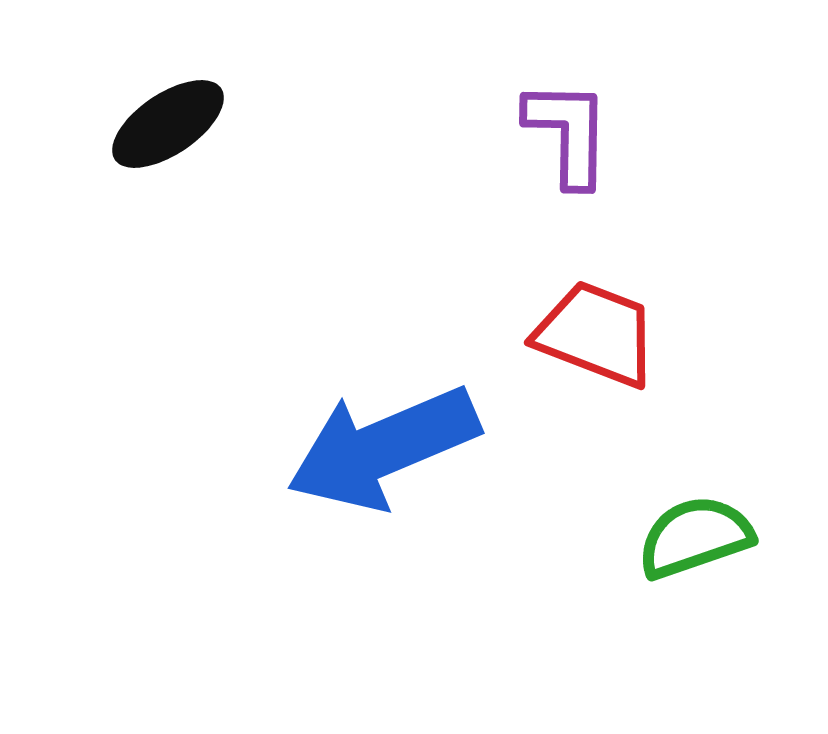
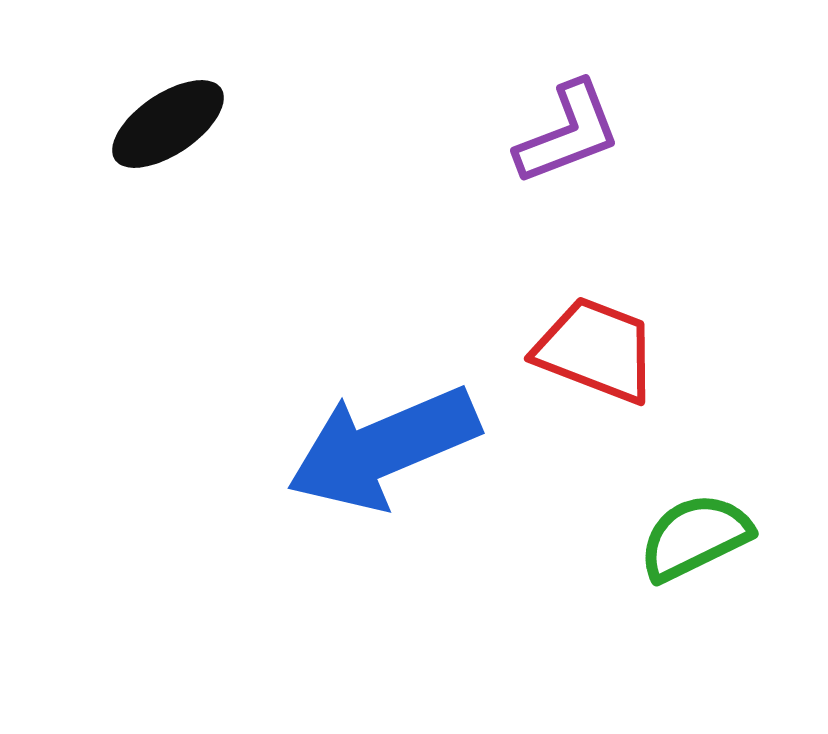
purple L-shape: rotated 68 degrees clockwise
red trapezoid: moved 16 px down
green semicircle: rotated 7 degrees counterclockwise
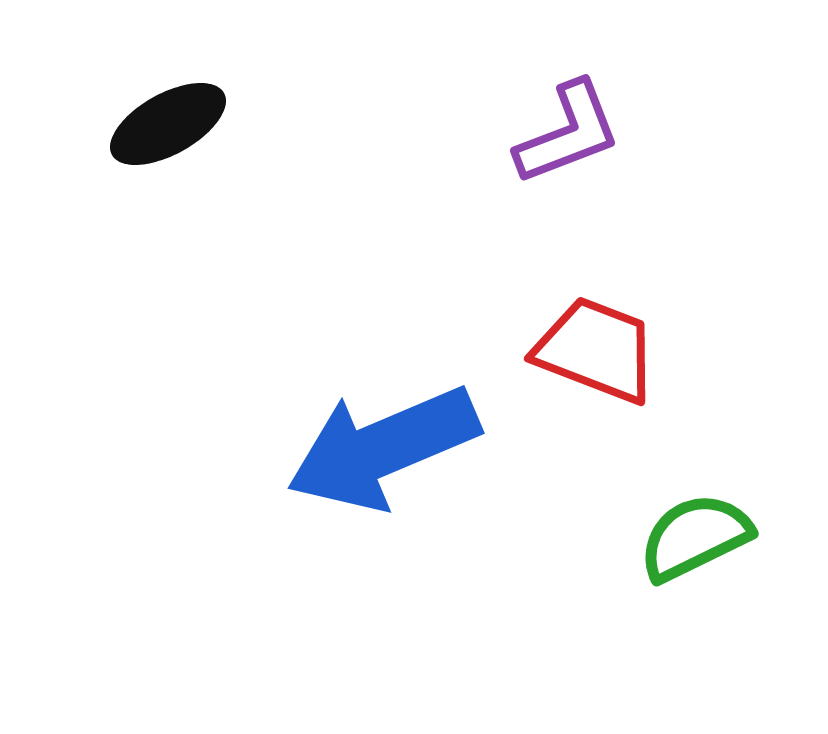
black ellipse: rotated 5 degrees clockwise
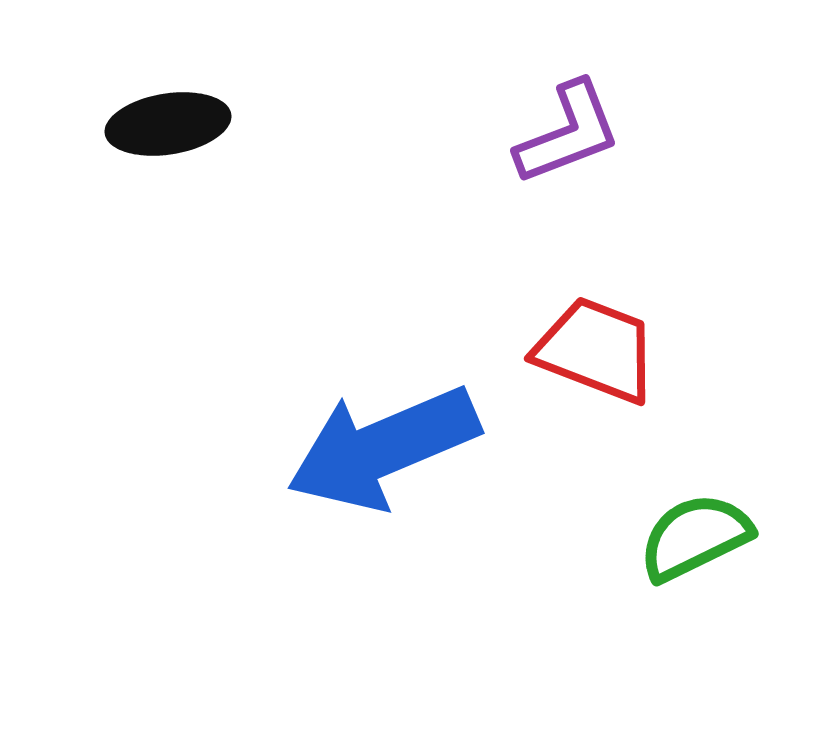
black ellipse: rotated 20 degrees clockwise
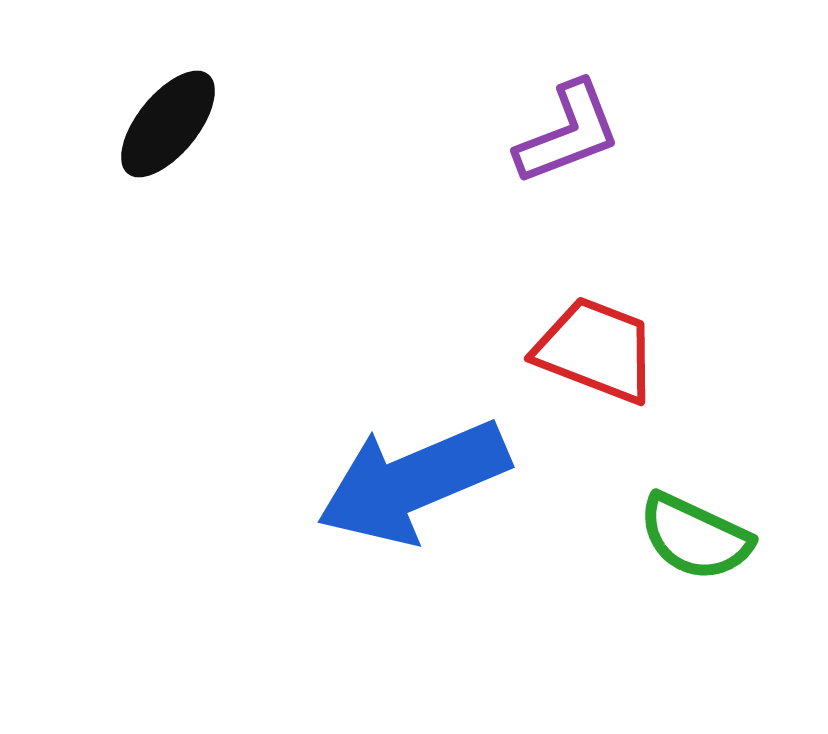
black ellipse: rotated 42 degrees counterclockwise
blue arrow: moved 30 px right, 34 px down
green semicircle: rotated 129 degrees counterclockwise
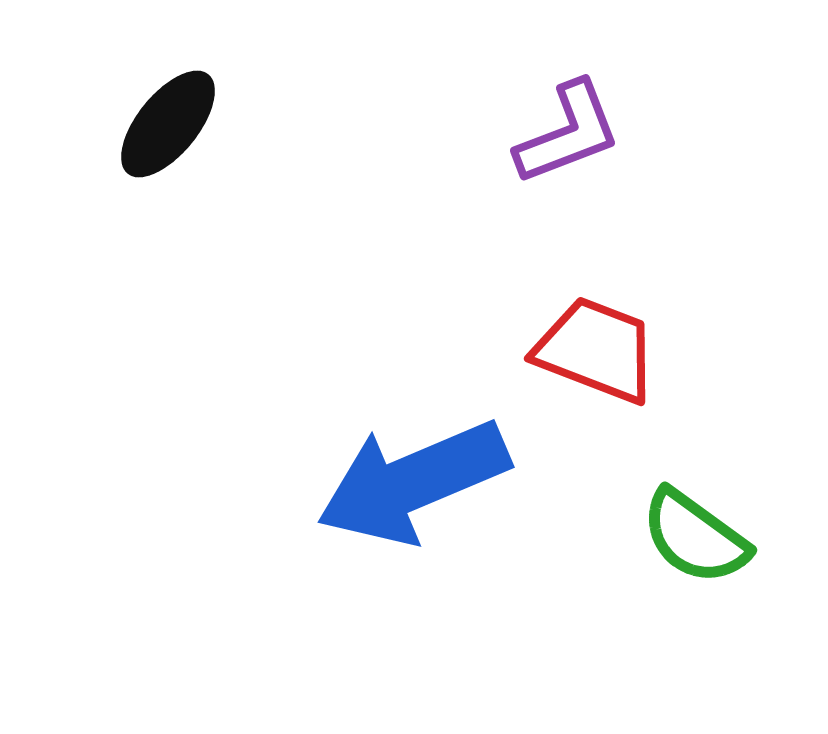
green semicircle: rotated 11 degrees clockwise
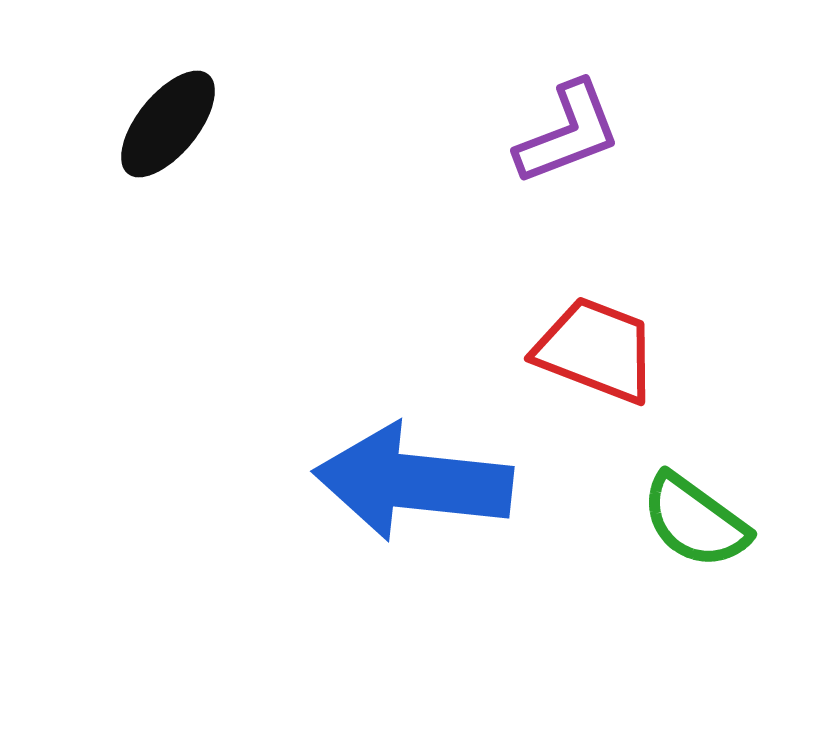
blue arrow: rotated 29 degrees clockwise
green semicircle: moved 16 px up
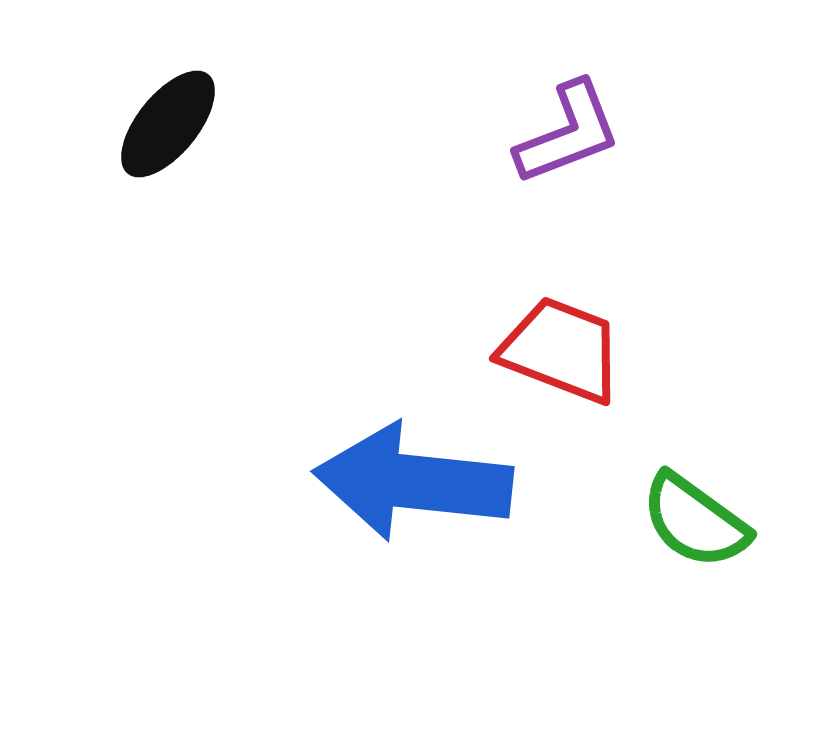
red trapezoid: moved 35 px left
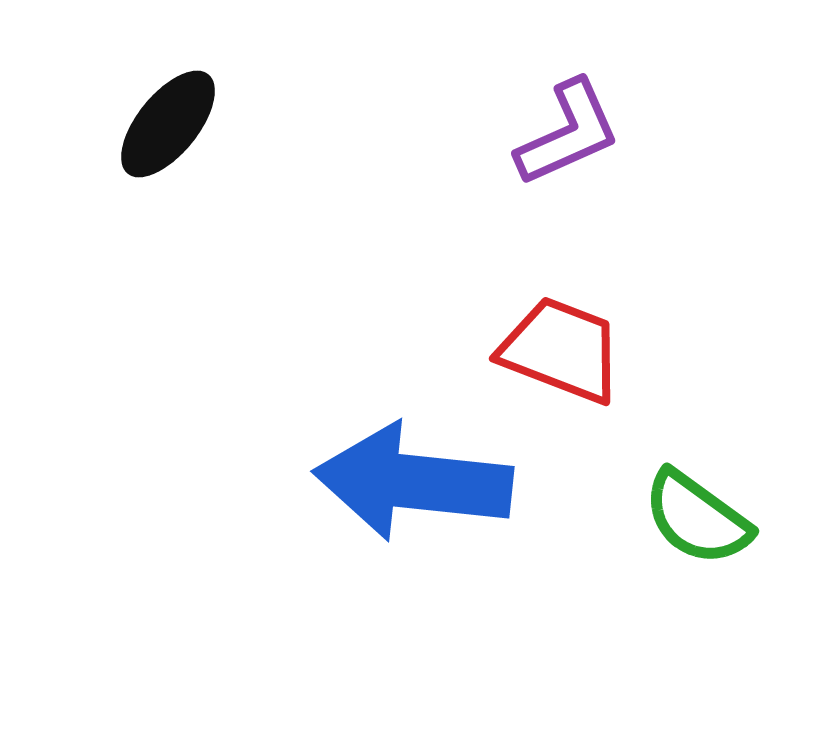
purple L-shape: rotated 3 degrees counterclockwise
green semicircle: moved 2 px right, 3 px up
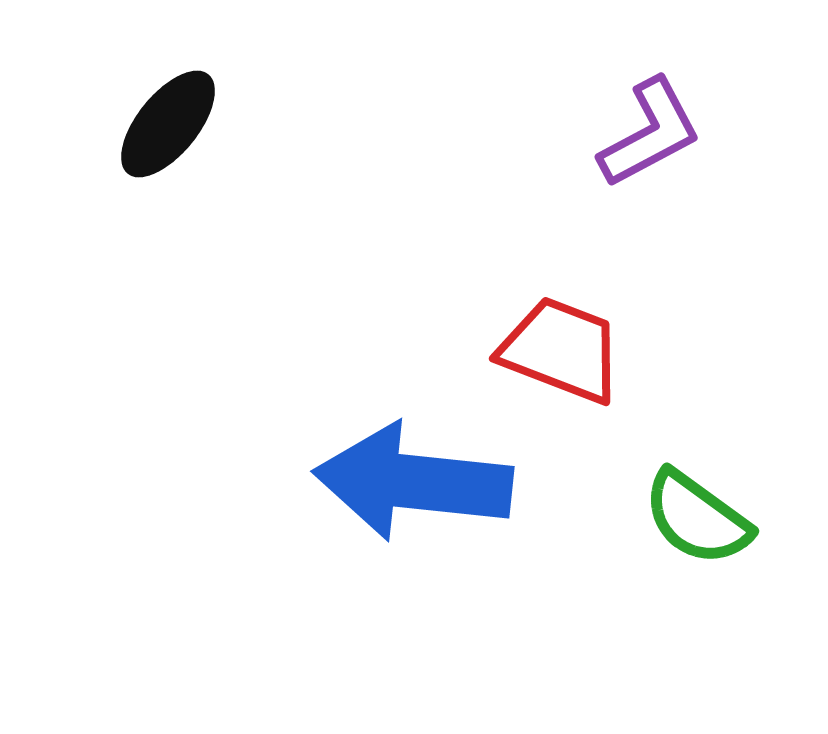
purple L-shape: moved 82 px right; rotated 4 degrees counterclockwise
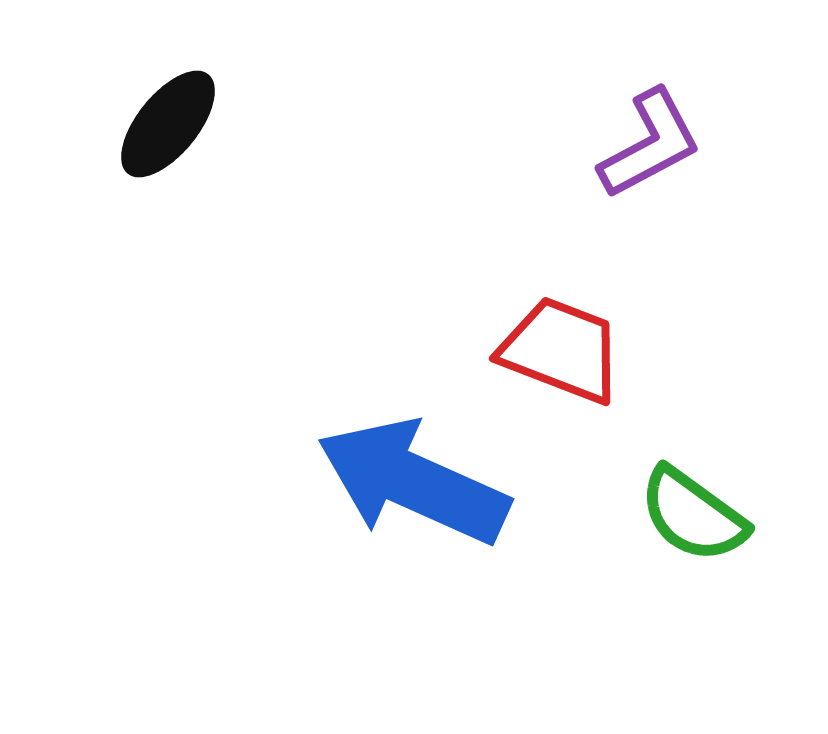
purple L-shape: moved 11 px down
blue arrow: rotated 18 degrees clockwise
green semicircle: moved 4 px left, 3 px up
